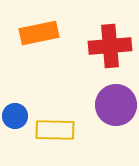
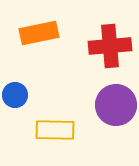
blue circle: moved 21 px up
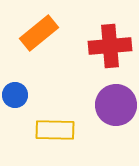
orange rectangle: rotated 27 degrees counterclockwise
